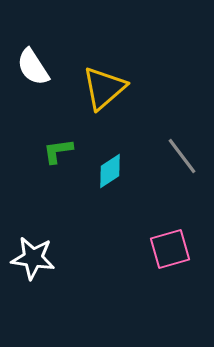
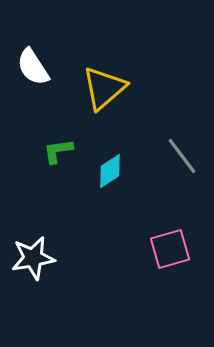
white star: rotated 18 degrees counterclockwise
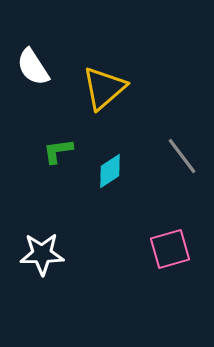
white star: moved 9 px right, 4 px up; rotated 9 degrees clockwise
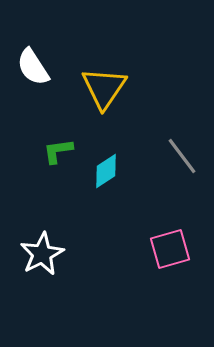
yellow triangle: rotated 15 degrees counterclockwise
cyan diamond: moved 4 px left
white star: rotated 27 degrees counterclockwise
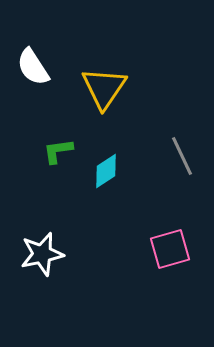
gray line: rotated 12 degrees clockwise
white star: rotated 15 degrees clockwise
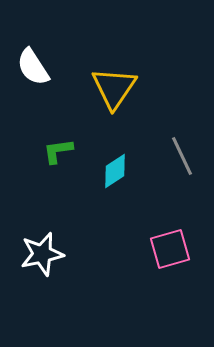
yellow triangle: moved 10 px right
cyan diamond: moved 9 px right
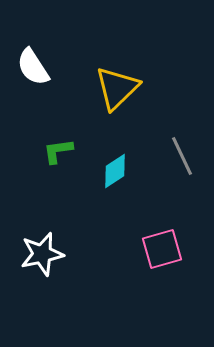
yellow triangle: moved 3 px right; rotated 12 degrees clockwise
pink square: moved 8 px left
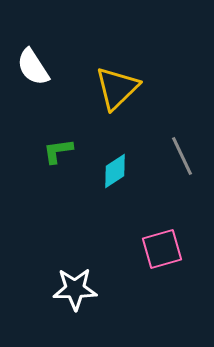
white star: moved 33 px right, 35 px down; rotated 12 degrees clockwise
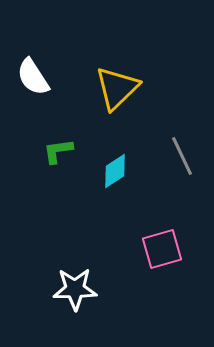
white semicircle: moved 10 px down
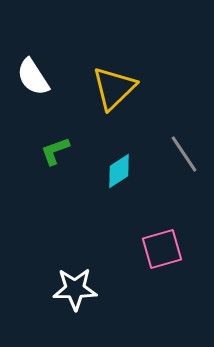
yellow triangle: moved 3 px left
green L-shape: moved 3 px left; rotated 12 degrees counterclockwise
gray line: moved 2 px right, 2 px up; rotated 9 degrees counterclockwise
cyan diamond: moved 4 px right
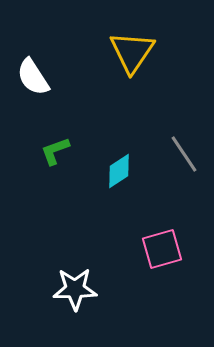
yellow triangle: moved 18 px right, 36 px up; rotated 12 degrees counterclockwise
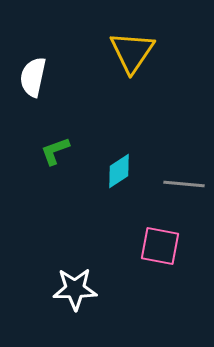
white semicircle: rotated 45 degrees clockwise
gray line: moved 30 px down; rotated 51 degrees counterclockwise
pink square: moved 2 px left, 3 px up; rotated 27 degrees clockwise
